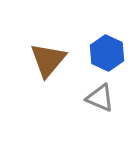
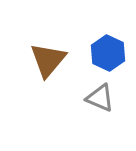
blue hexagon: moved 1 px right
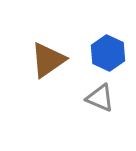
brown triangle: rotated 15 degrees clockwise
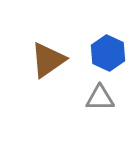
gray triangle: rotated 24 degrees counterclockwise
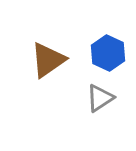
gray triangle: rotated 32 degrees counterclockwise
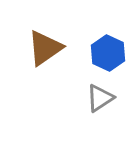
brown triangle: moved 3 px left, 12 px up
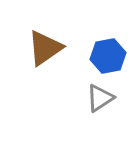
blue hexagon: moved 3 px down; rotated 24 degrees clockwise
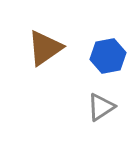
gray triangle: moved 1 px right, 9 px down
